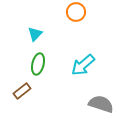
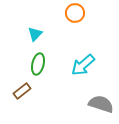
orange circle: moved 1 px left, 1 px down
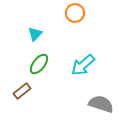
green ellipse: moved 1 px right; rotated 25 degrees clockwise
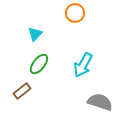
cyan arrow: rotated 20 degrees counterclockwise
gray semicircle: moved 1 px left, 2 px up
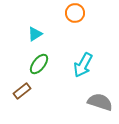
cyan triangle: rotated 14 degrees clockwise
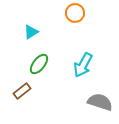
cyan triangle: moved 4 px left, 2 px up
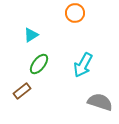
cyan triangle: moved 3 px down
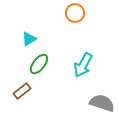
cyan triangle: moved 2 px left, 4 px down
gray semicircle: moved 2 px right, 1 px down
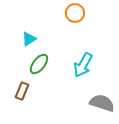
brown rectangle: rotated 30 degrees counterclockwise
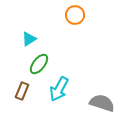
orange circle: moved 2 px down
cyan arrow: moved 24 px left, 24 px down
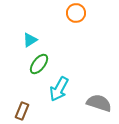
orange circle: moved 1 px right, 2 px up
cyan triangle: moved 1 px right, 1 px down
brown rectangle: moved 20 px down
gray semicircle: moved 3 px left
